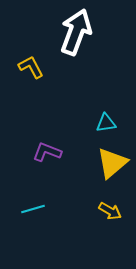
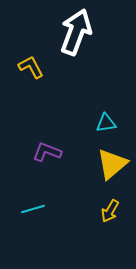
yellow triangle: moved 1 px down
yellow arrow: rotated 90 degrees clockwise
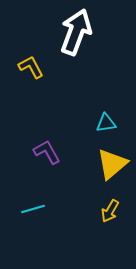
purple L-shape: rotated 40 degrees clockwise
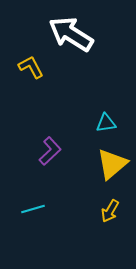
white arrow: moved 5 px left, 2 px down; rotated 78 degrees counterclockwise
purple L-shape: moved 3 px right, 1 px up; rotated 76 degrees clockwise
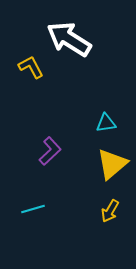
white arrow: moved 2 px left, 5 px down
